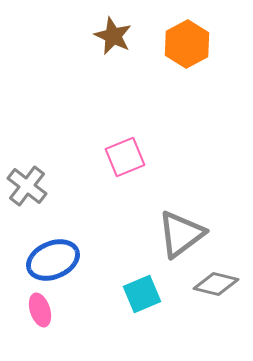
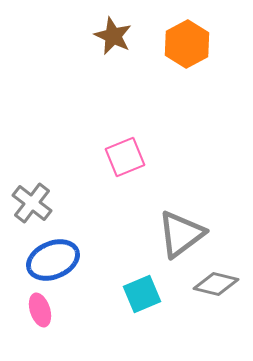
gray cross: moved 5 px right, 17 px down
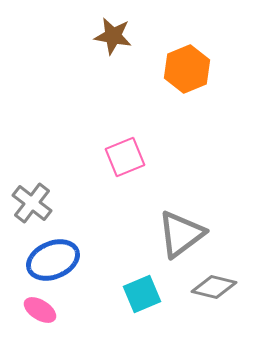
brown star: rotated 15 degrees counterclockwise
orange hexagon: moved 25 px down; rotated 6 degrees clockwise
gray diamond: moved 2 px left, 3 px down
pink ellipse: rotated 40 degrees counterclockwise
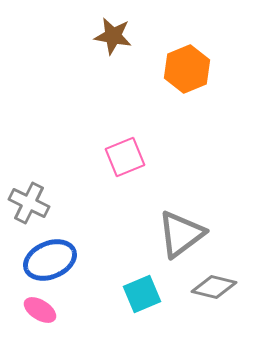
gray cross: moved 3 px left; rotated 12 degrees counterclockwise
blue ellipse: moved 3 px left
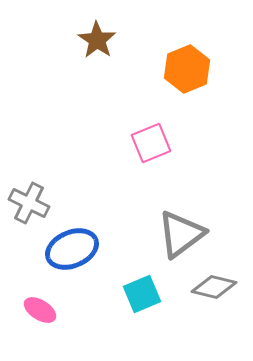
brown star: moved 16 px left, 4 px down; rotated 24 degrees clockwise
pink square: moved 26 px right, 14 px up
blue ellipse: moved 22 px right, 11 px up
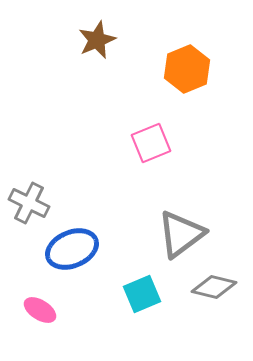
brown star: rotated 15 degrees clockwise
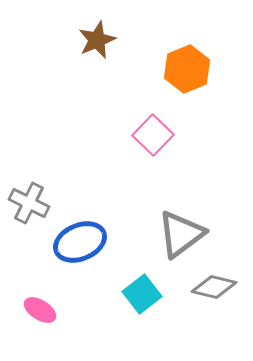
pink square: moved 2 px right, 8 px up; rotated 24 degrees counterclockwise
blue ellipse: moved 8 px right, 7 px up
cyan square: rotated 15 degrees counterclockwise
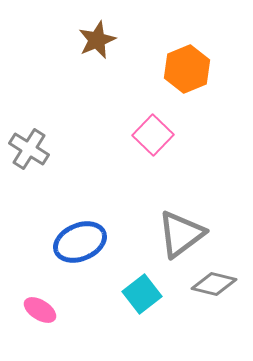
gray cross: moved 54 px up; rotated 6 degrees clockwise
gray diamond: moved 3 px up
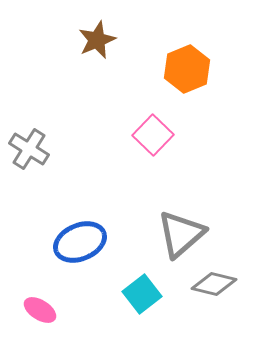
gray triangle: rotated 4 degrees counterclockwise
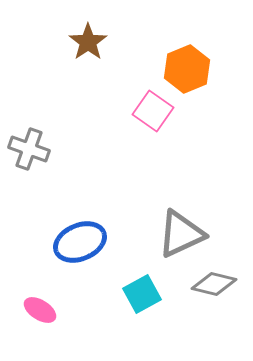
brown star: moved 9 px left, 2 px down; rotated 12 degrees counterclockwise
pink square: moved 24 px up; rotated 9 degrees counterclockwise
gray cross: rotated 12 degrees counterclockwise
gray triangle: rotated 16 degrees clockwise
cyan square: rotated 9 degrees clockwise
